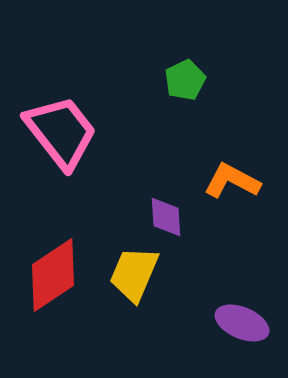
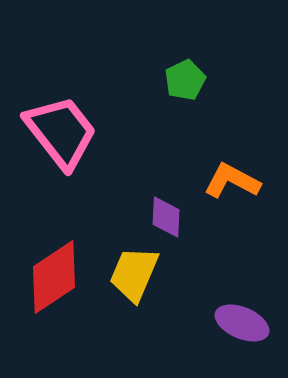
purple diamond: rotated 6 degrees clockwise
red diamond: moved 1 px right, 2 px down
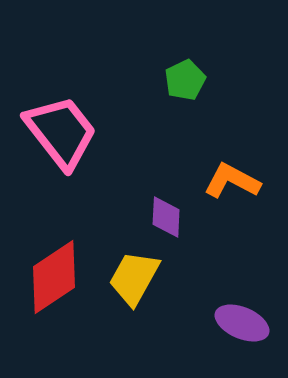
yellow trapezoid: moved 4 px down; rotated 6 degrees clockwise
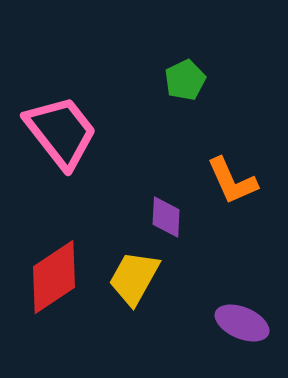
orange L-shape: rotated 142 degrees counterclockwise
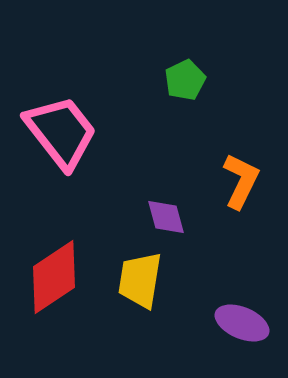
orange L-shape: moved 9 px right; rotated 130 degrees counterclockwise
purple diamond: rotated 18 degrees counterclockwise
yellow trapezoid: moved 6 px right, 2 px down; rotated 20 degrees counterclockwise
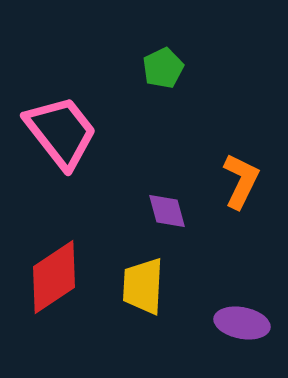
green pentagon: moved 22 px left, 12 px up
purple diamond: moved 1 px right, 6 px up
yellow trapezoid: moved 3 px right, 6 px down; rotated 6 degrees counterclockwise
purple ellipse: rotated 12 degrees counterclockwise
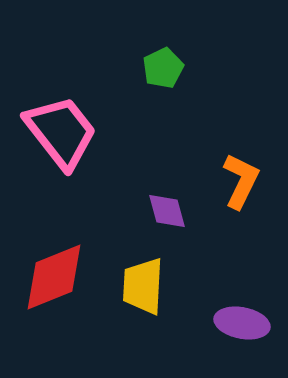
red diamond: rotated 12 degrees clockwise
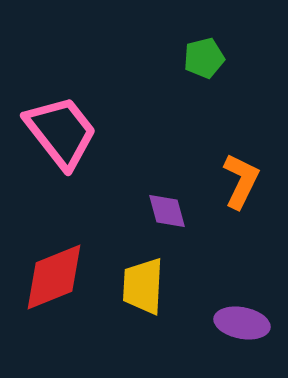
green pentagon: moved 41 px right, 10 px up; rotated 12 degrees clockwise
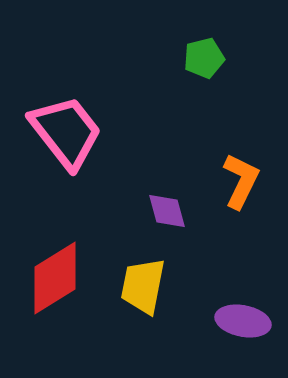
pink trapezoid: moved 5 px right
red diamond: moved 1 px right, 1 px down; rotated 10 degrees counterclockwise
yellow trapezoid: rotated 8 degrees clockwise
purple ellipse: moved 1 px right, 2 px up
